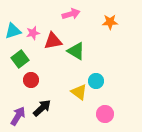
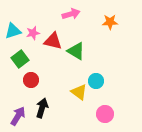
red triangle: rotated 24 degrees clockwise
black arrow: rotated 30 degrees counterclockwise
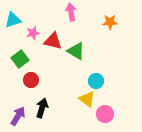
pink arrow: moved 2 px up; rotated 84 degrees counterclockwise
cyan triangle: moved 11 px up
yellow triangle: moved 8 px right, 7 px down
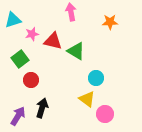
pink star: moved 1 px left, 1 px down
cyan circle: moved 3 px up
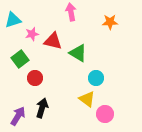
green triangle: moved 2 px right, 2 px down
red circle: moved 4 px right, 2 px up
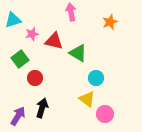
orange star: rotated 21 degrees counterclockwise
red triangle: moved 1 px right
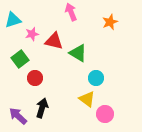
pink arrow: rotated 12 degrees counterclockwise
purple arrow: rotated 78 degrees counterclockwise
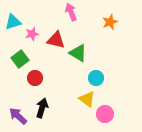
cyan triangle: moved 2 px down
red triangle: moved 2 px right, 1 px up
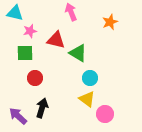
cyan triangle: moved 2 px right, 9 px up; rotated 30 degrees clockwise
pink star: moved 2 px left, 3 px up
green square: moved 5 px right, 6 px up; rotated 36 degrees clockwise
cyan circle: moved 6 px left
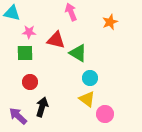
cyan triangle: moved 3 px left
pink star: moved 1 px left, 1 px down; rotated 16 degrees clockwise
red circle: moved 5 px left, 4 px down
black arrow: moved 1 px up
